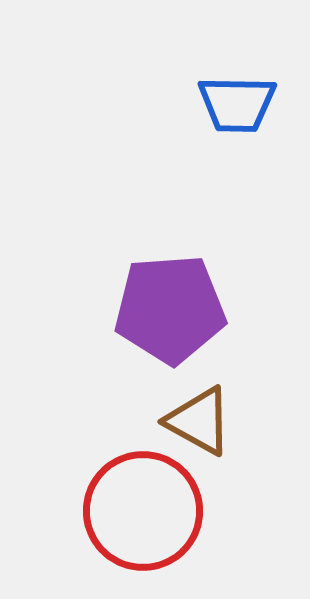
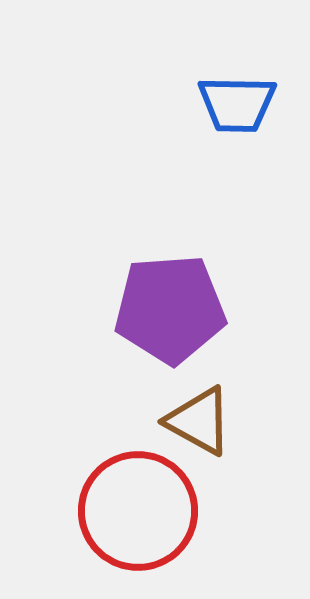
red circle: moved 5 px left
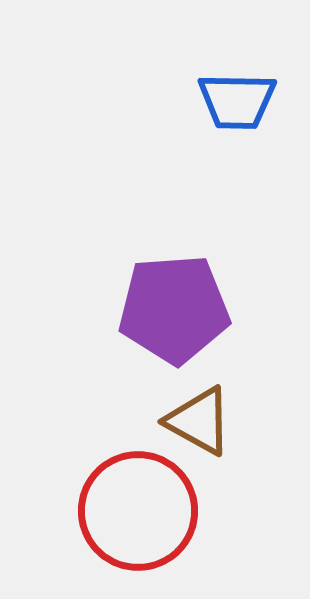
blue trapezoid: moved 3 px up
purple pentagon: moved 4 px right
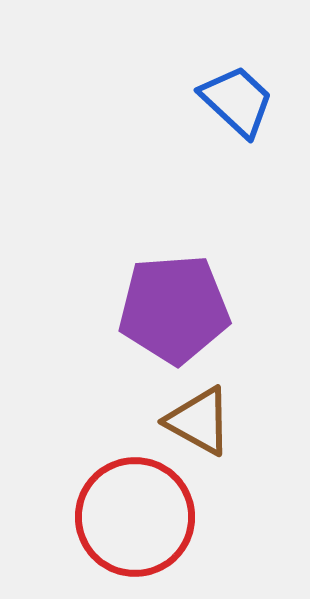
blue trapezoid: rotated 138 degrees counterclockwise
red circle: moved 3 px left, 6 px down
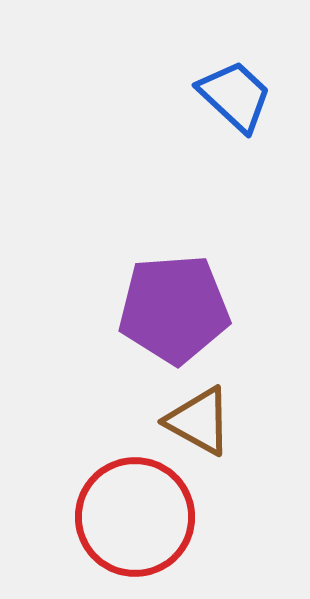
blue trapezoid: moved 2 px left, 5 px up
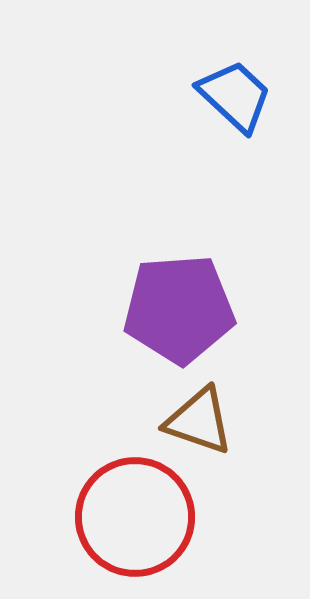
purple pentagon: moved 5 px right
brown triangle: rotated 10 degrees counterclockwise
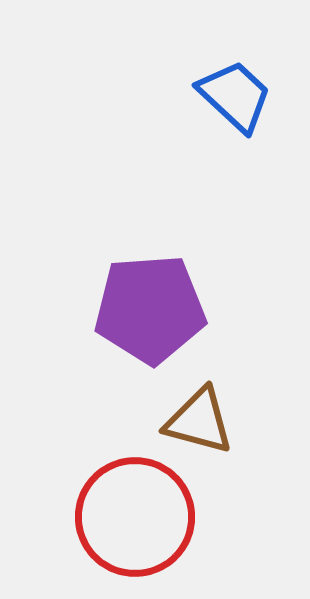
purple pentagon: moved 29 px left
brown triangle: rotated 4 degrees counterclockwise
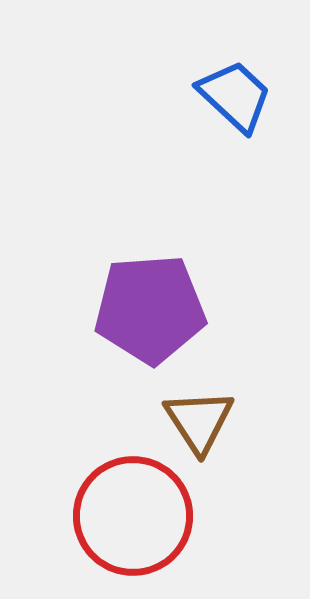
brown triangle: rotated 42 degrees clockwise
red circle: moved 2 px left, 1 px up
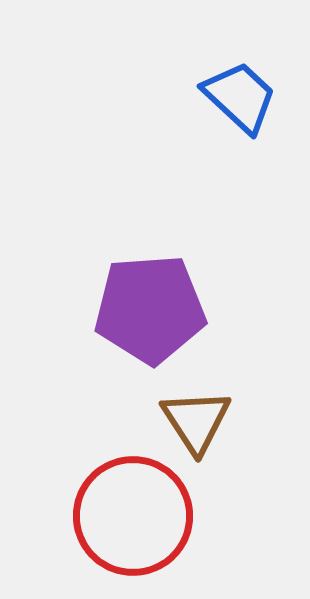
blue trapezoid: moved 5 px right, 1 px down
brown triangle: moved 3 px left
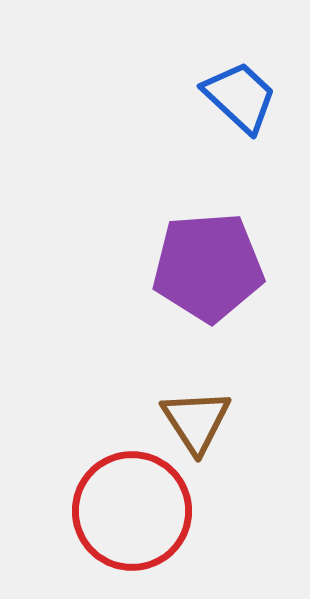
purple pentagon: moved 58 px right, 42 px up
red circle: moved 1 px left, 5 px up
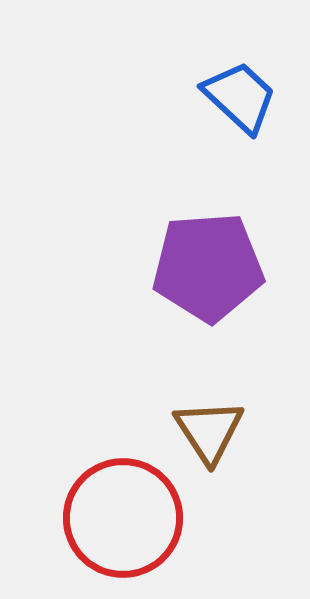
brown triangle: moved 13 px right, 10 px down
red circle: moved 9 px left, 7 px down
